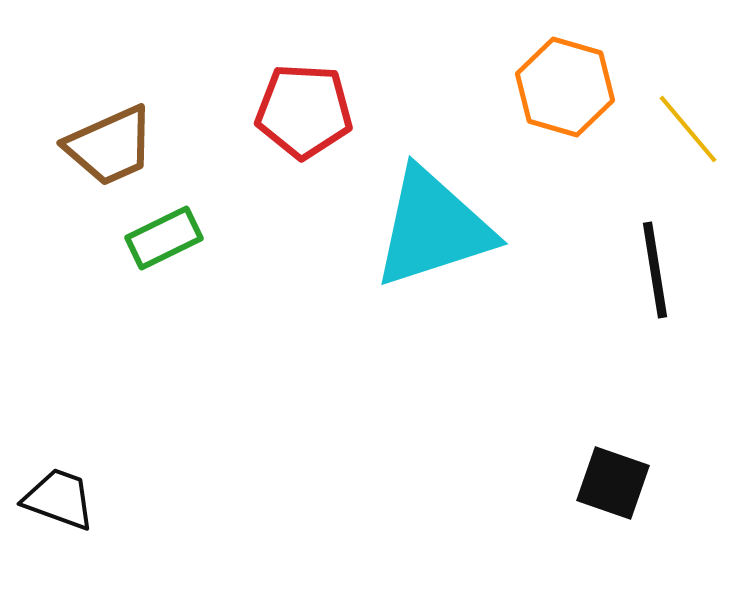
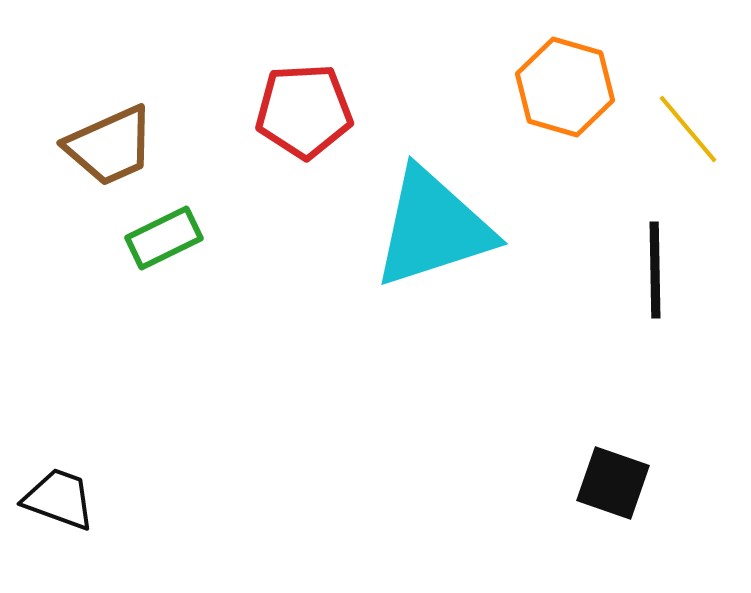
red pentagon: rotated 6 degrees counterclockwise
black line: rotated 8 degrees clockwise
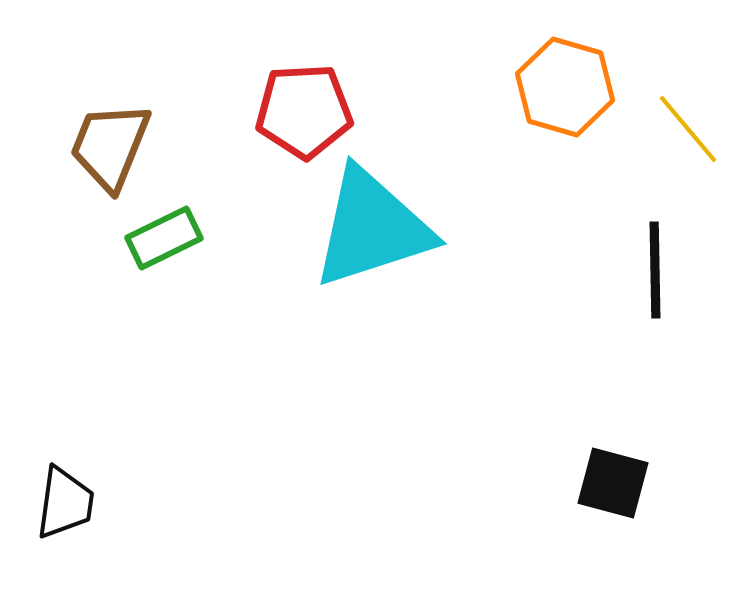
brown trapezoid: rotated 136 degrees clockwise
cyan triangle: moved 61 px left
black square: rotated 4 degrees counterclockwise
black trapezoid: moved 6 px right, 4 px down; rotated 78 degrees clockwise
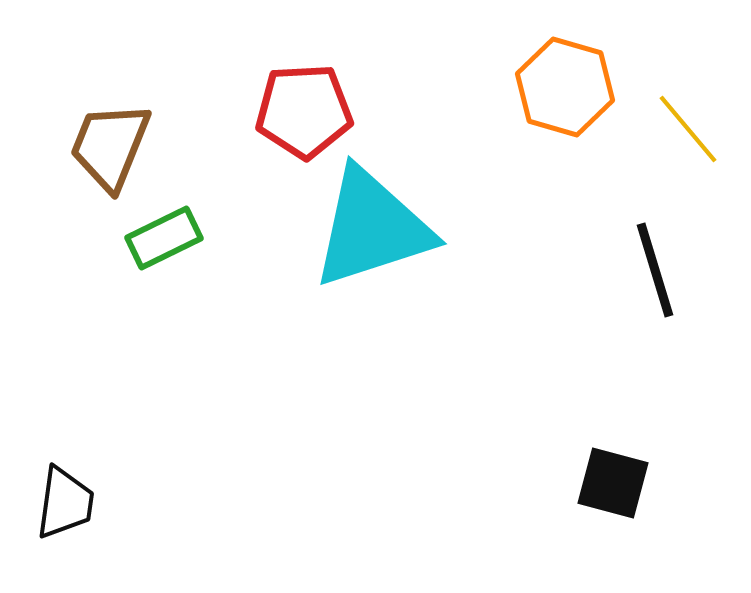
black line: rotated 16 degrees counterclockwise
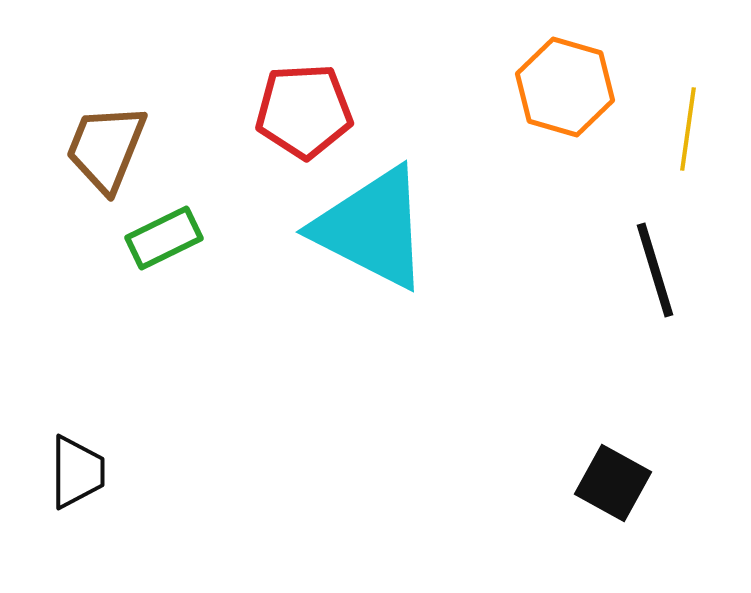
yellow line: rotated 48 degrees clockwise
brown trapezoid: moved 4 px left, 2 px down
cyan triangle: rotated 45 degrees clockwise
black square: rotated 14 degrees clockwise
black trapezoid: moved 12 px right, 31 px up; rotated 8 degrees counterclockwise
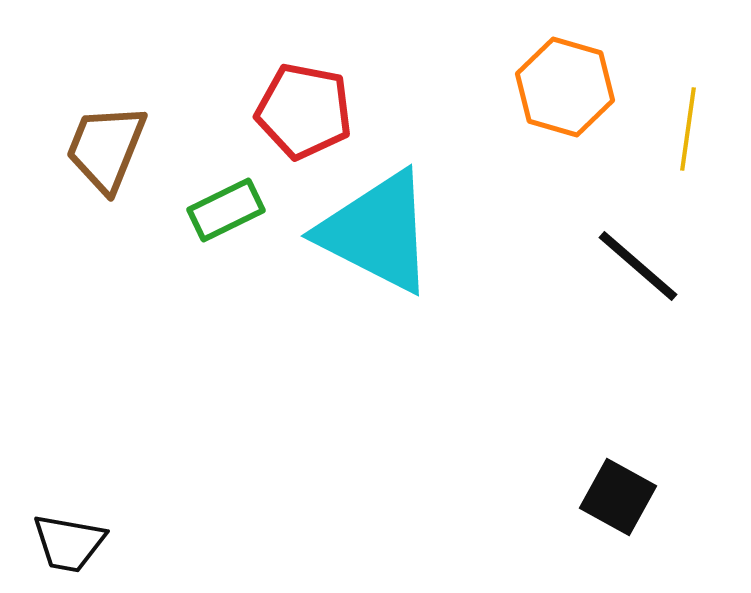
red pentagon: rotated 14 degrees clockwise
cyan triangle: moved 5 px right, 4 px down
green rectangle: moved 62 px right, 28 px up
black line: moved 17 px left, 4 px up; rotated 32 degrees counterclockwise
black trapezoid: moved 8 px left, 71 px down; rotated 100 degrees clockwise
black square: moved 5 px right, 14 px down
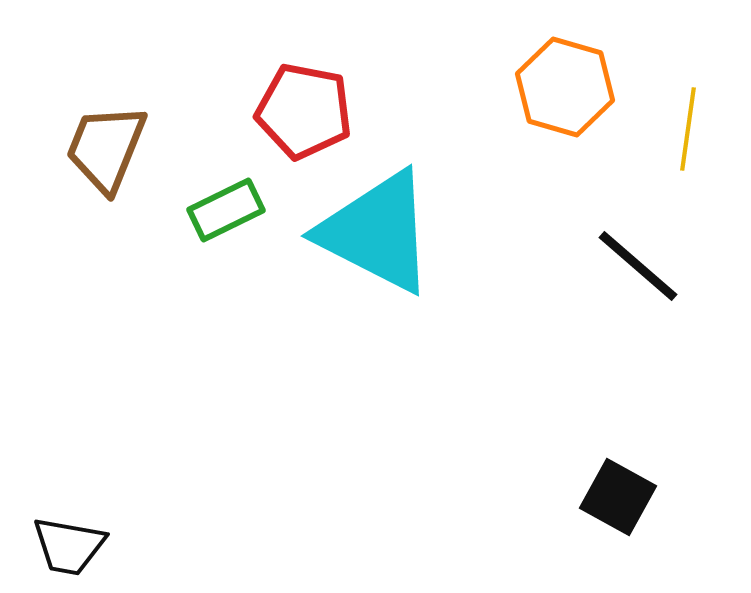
black trapezoid: moved 3 px down
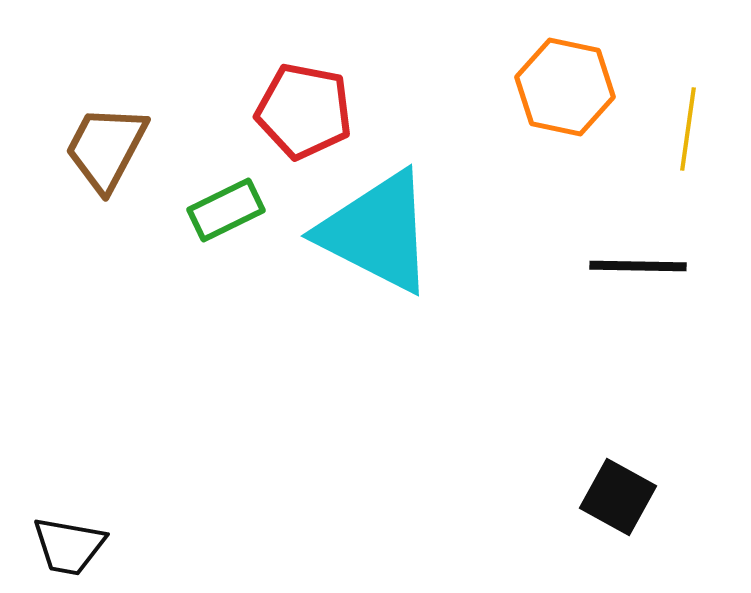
orange hexagon: rotated 4 degrees counterclockwise
brown trapezoid: rotated 6 degrees clockwise
black line: rotated 40 degrees counterclockwise
